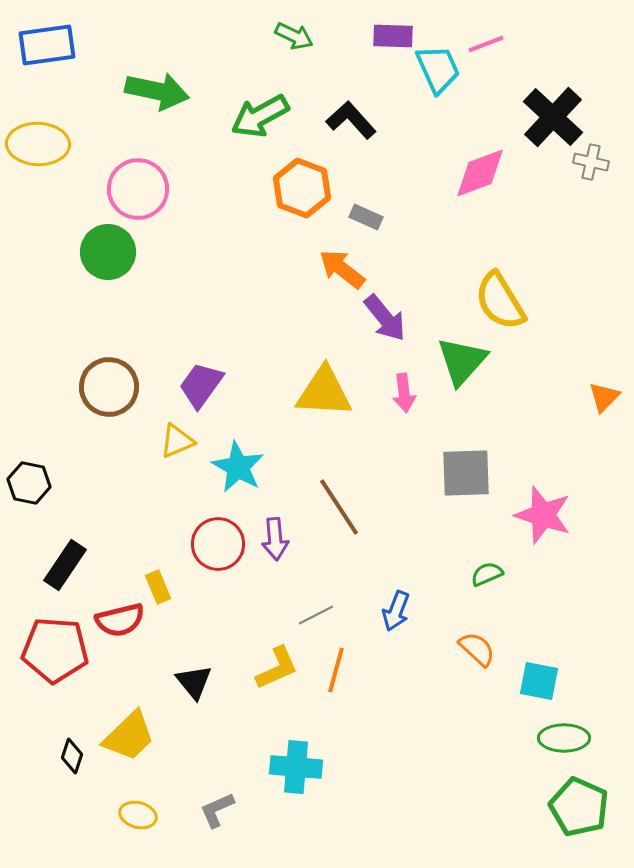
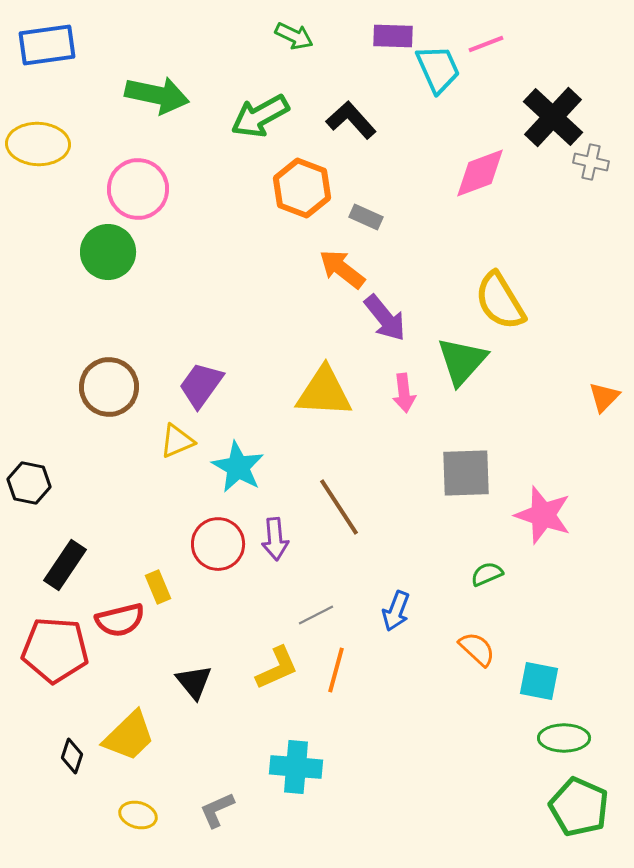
green arrow at (157, 91): moved 4 px down
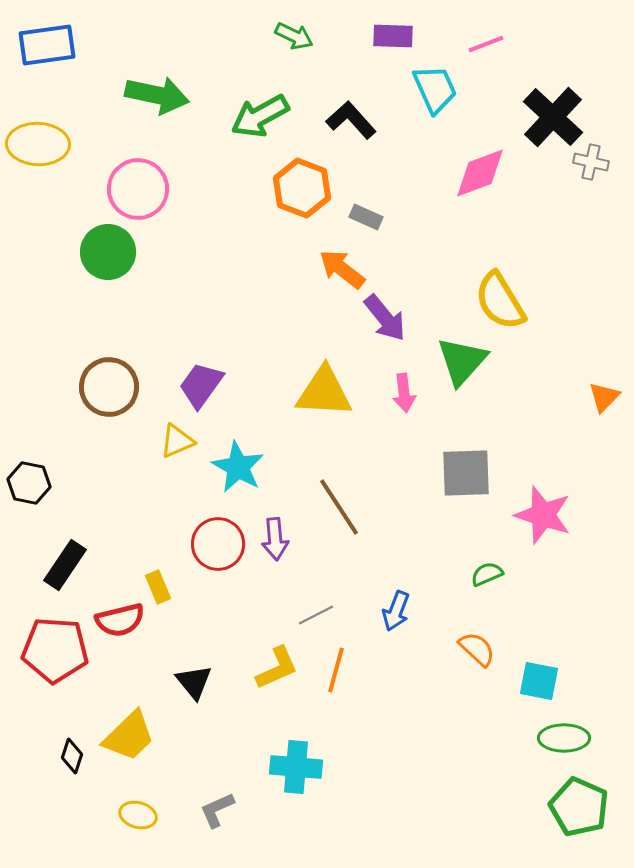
cyan trapezoid at (438, 69): moved 3 px left, 20 px down
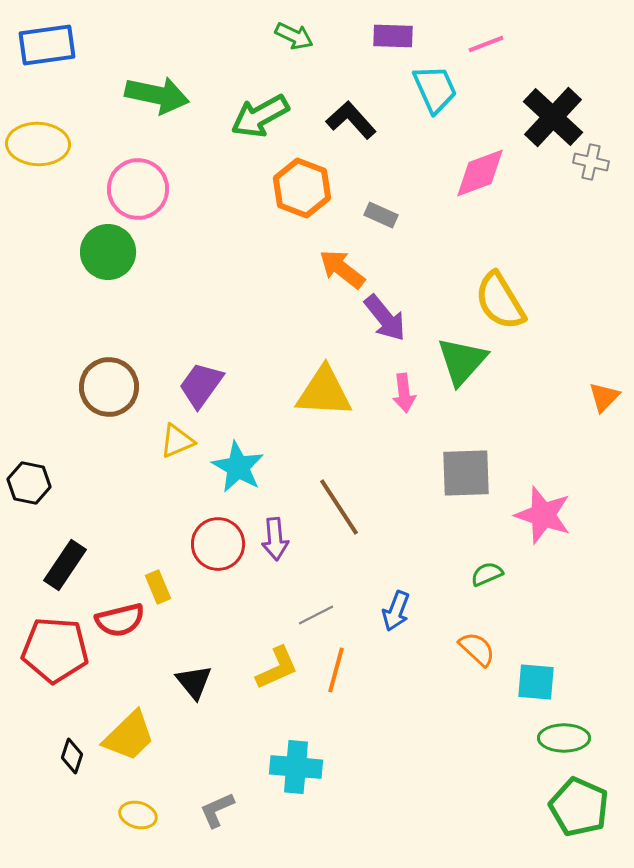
gray rectangle at (366, 217): moved 15 px right, 2 px up
cyan square at (539, 681): moved 3 px left, 1 px down; rotated 6 degrees counterclockwise
